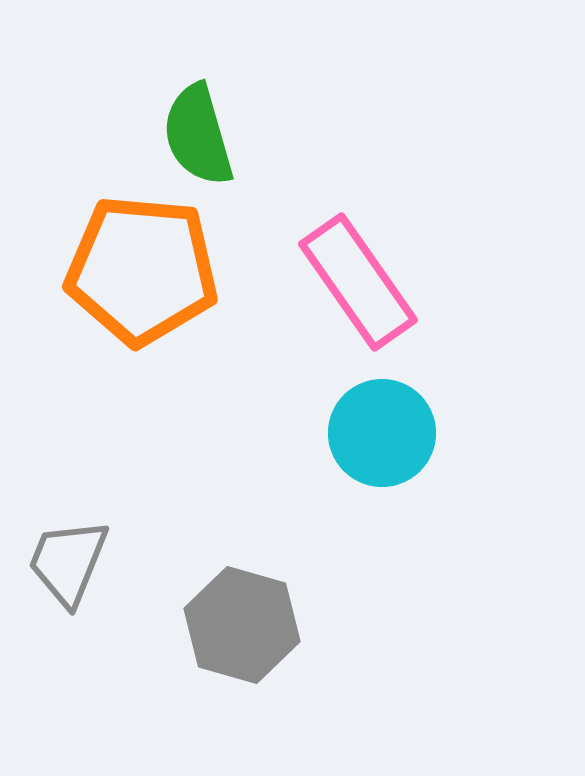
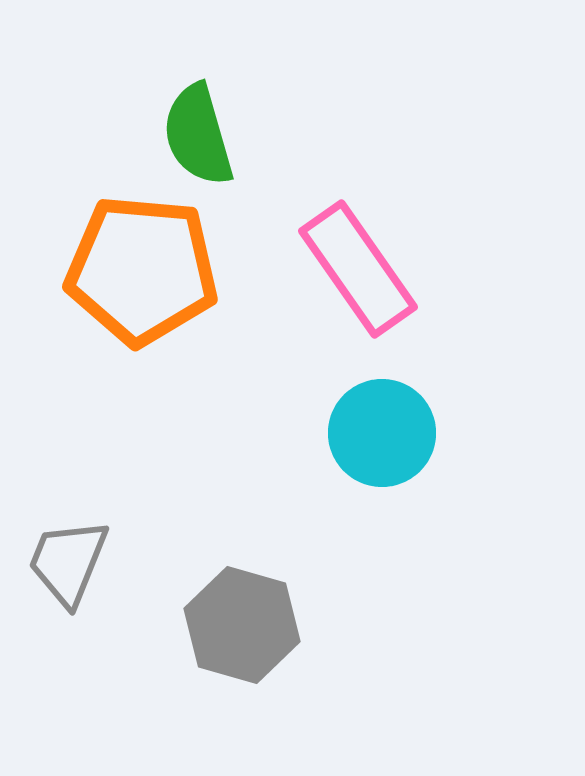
pink rectangle: moved 13 px up
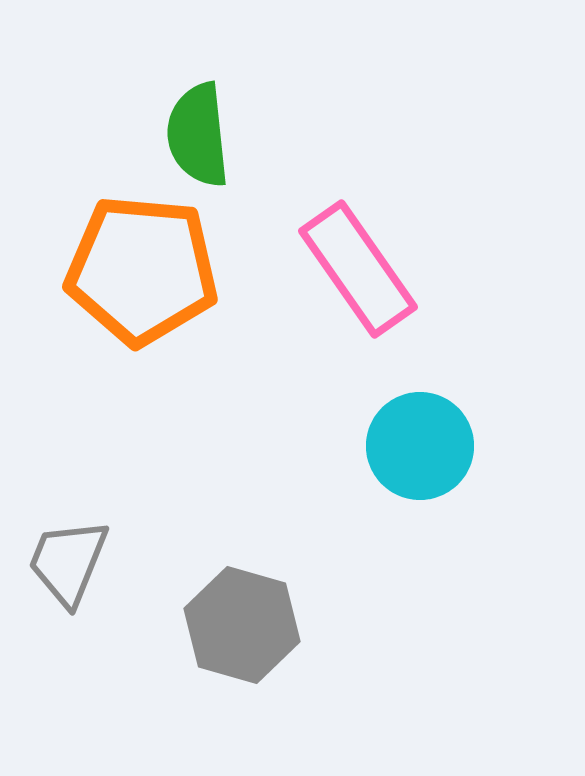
green semicircle: rotated 10 degrees clockwise
cyan circle: moved 38 px right, 13 px down
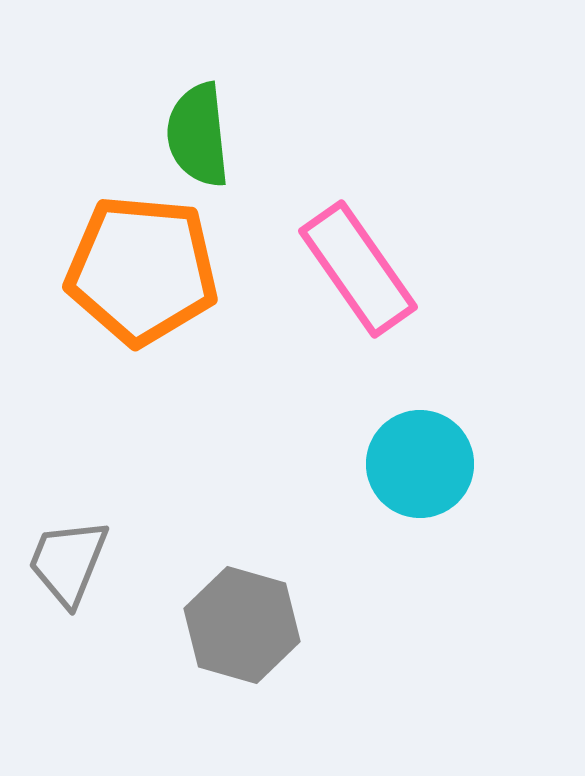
cyan circle: moved 18 px down
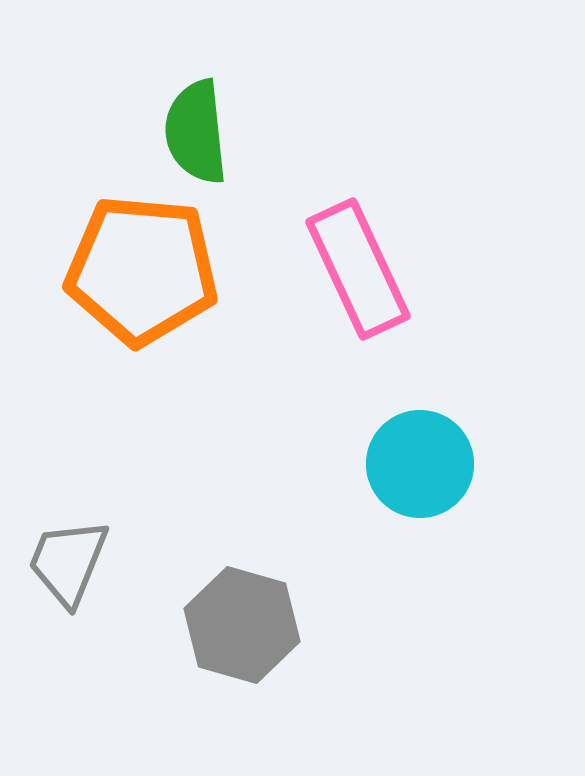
green semicircle: moved 2 px left, 3 px up
pink rectangle: rotated 10 degrees clockwise
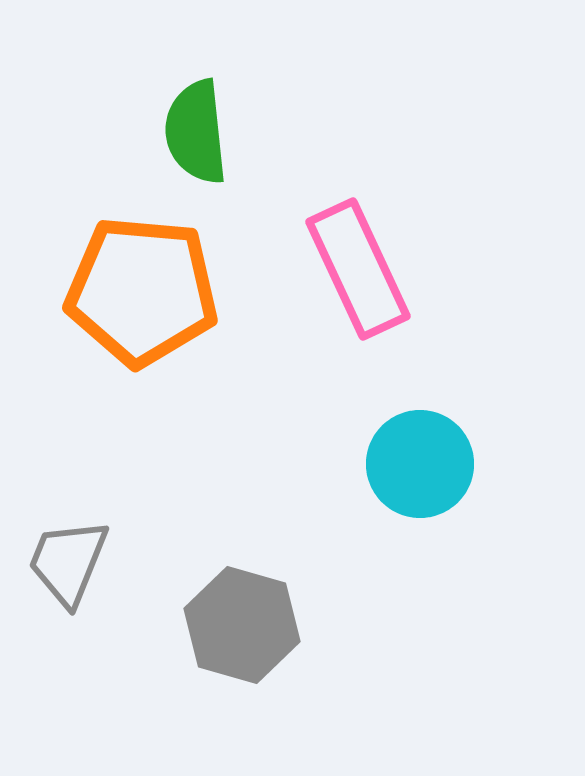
orange pentagon: moved 21 px down
